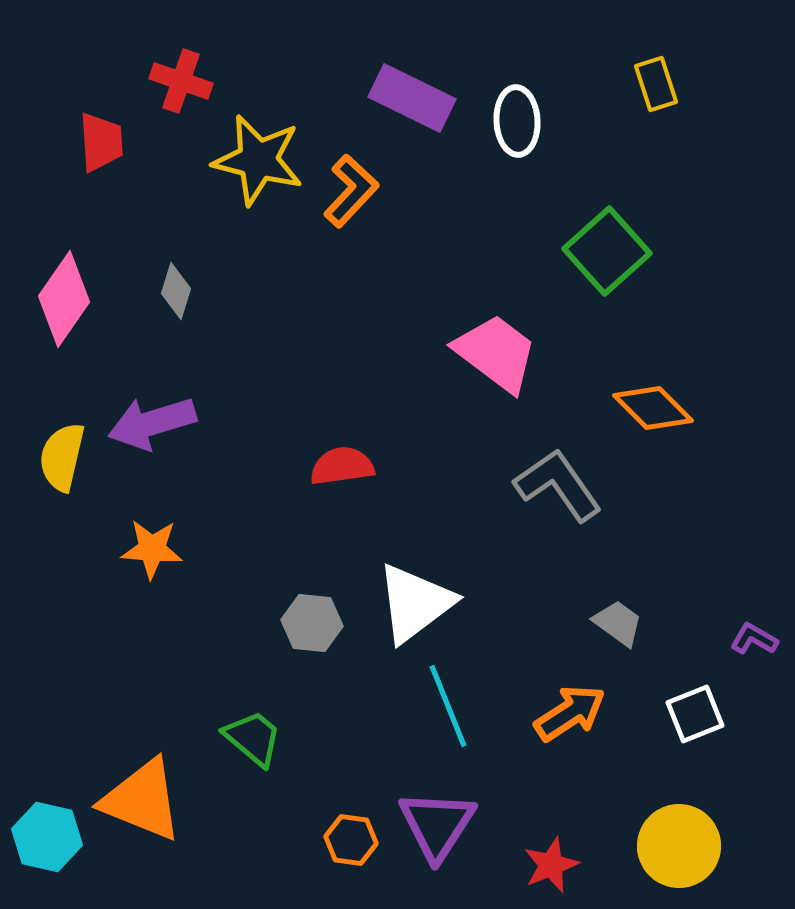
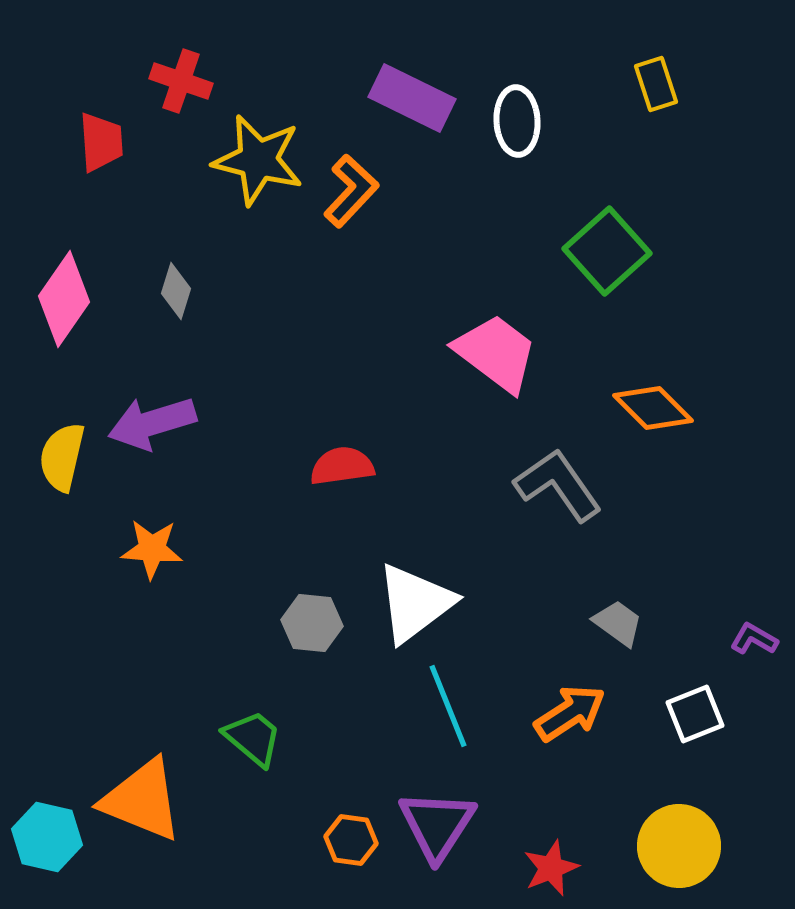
red star: moved 3 px down
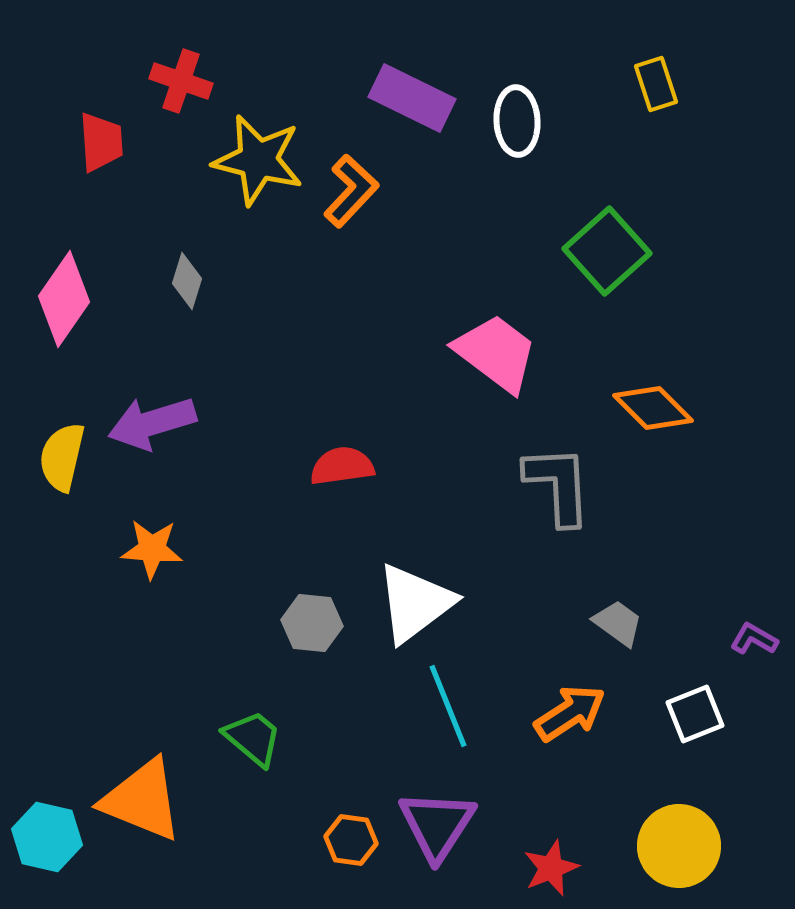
gray diamond: moved 11 px right, 10 px up
gray L-shape: rotated 32 degrees clockwise
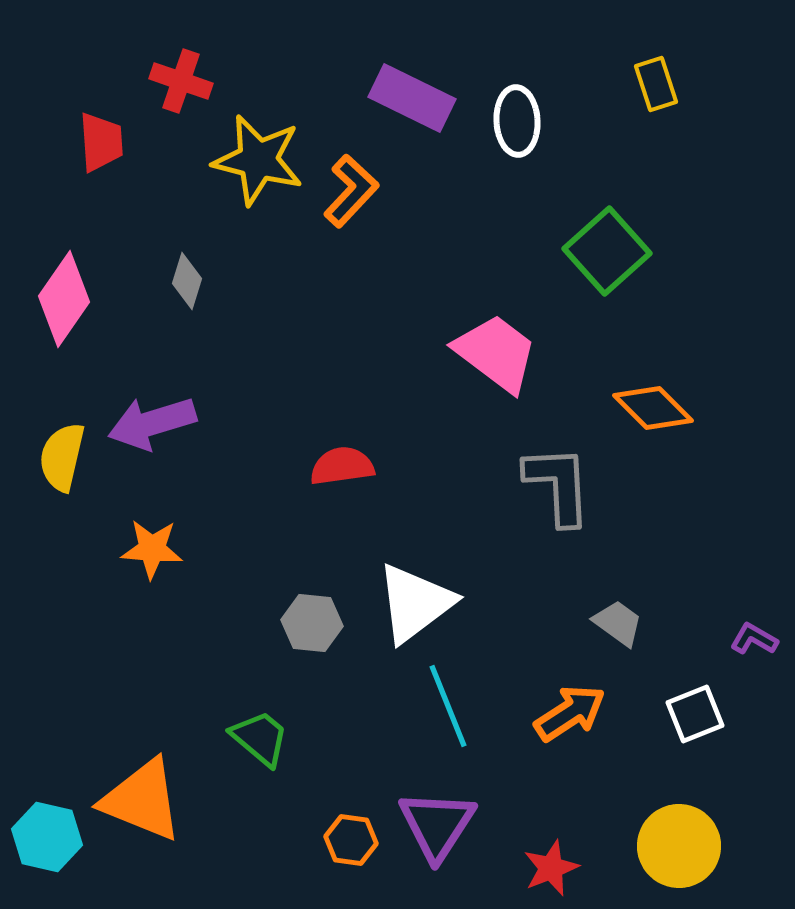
green trapezoid: moved 7 px right
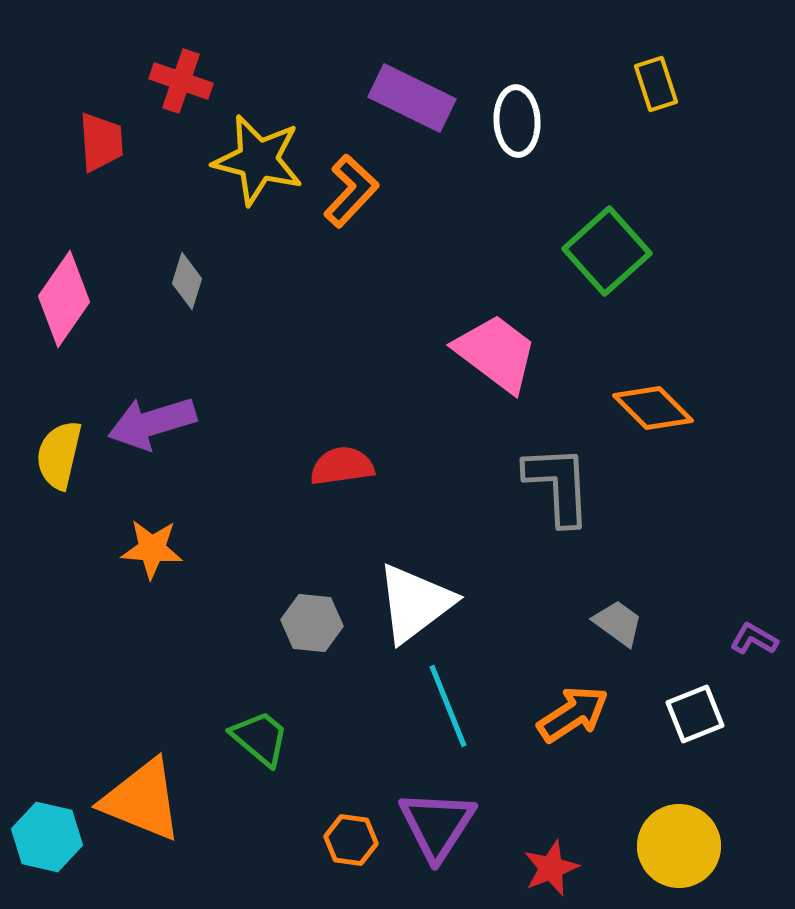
yellow semicircle: moved 3 px left, 2 px up
orange arrow: moved 3 px right, 1 px down
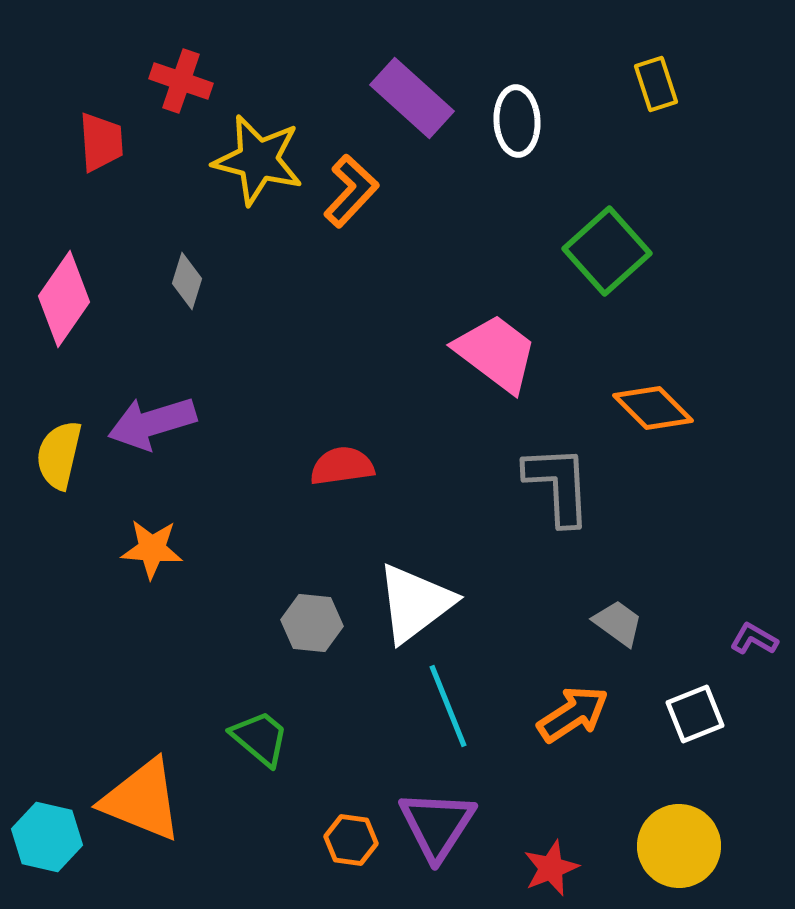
purple rectangle: rotated 16 degrees clockwise
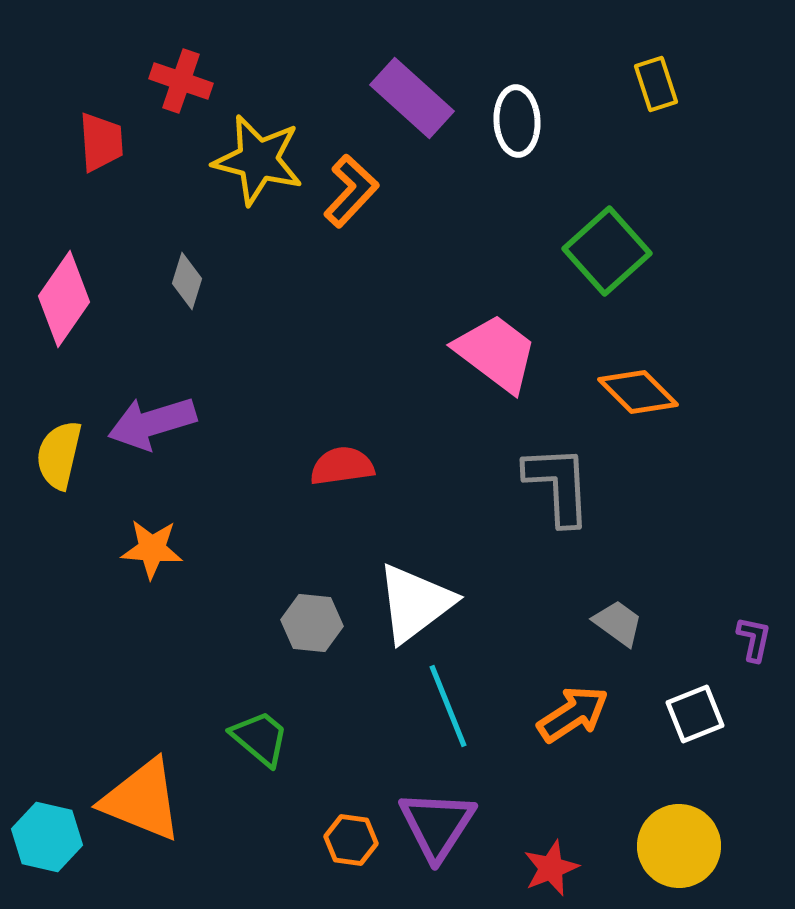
orange diamond: moved 15 px left, 16 px up
purple L-shape: rotated 72 degrees clockwise
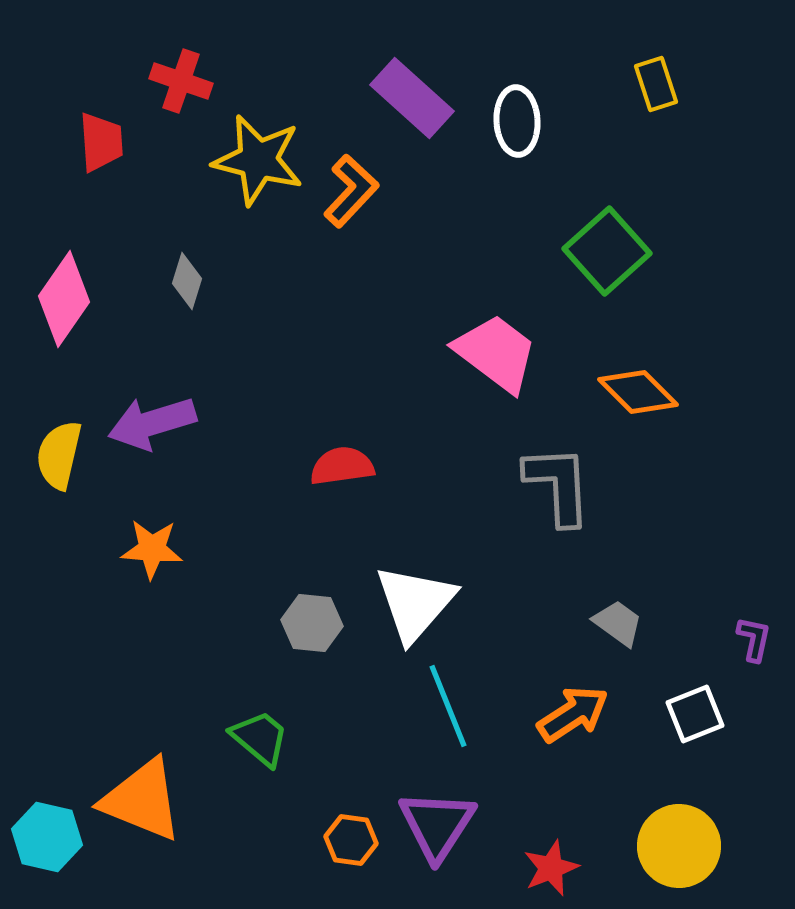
white triangle: rotated 12 degrees counterclockwise
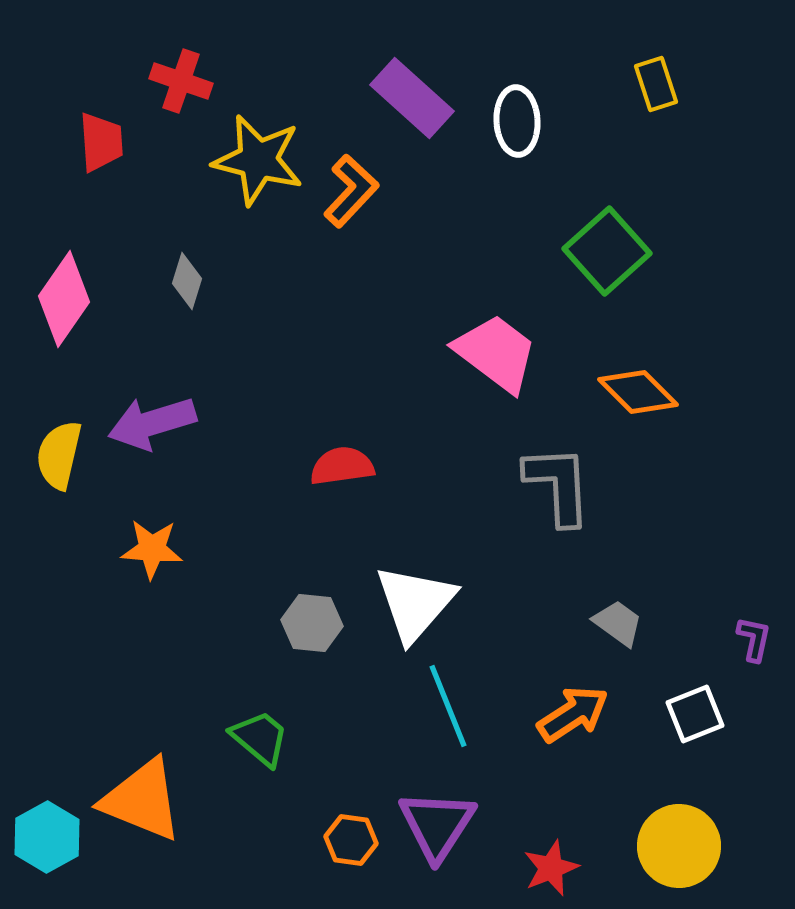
cyan hexagon: rotated 18 degrees clockwise
